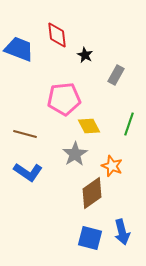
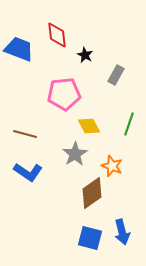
pink pentagon: moved 5 px up
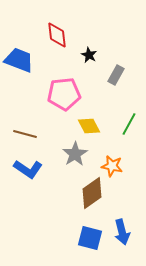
blue trapezoid: moved 11 px down
black star: moved 4 px right
green line: rotated 10 degrees clockwise
orange star: rotated 10 degrees counterclockwise
blue L-shape: moved 3 px up
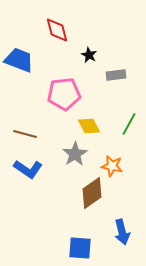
red diamond: moved 5 px up; rotated 8 degrees counterclockwise
gray rectangle: rotated 54 degrees clockwise
blue square: moved 10 px left, 10 px down; rotated 10 degrees counterclockwise
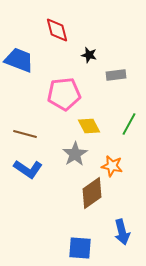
black star: rotated 14 degrees counterclockwise
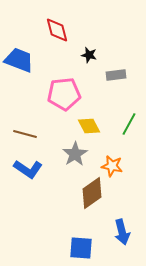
blue square: moved 1 px right
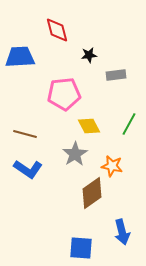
black star: rotated 21 degrees counterclockwise
blue trapezoid: moved 1 px right, 3 px up; rotated 24 degrees counterclockwise
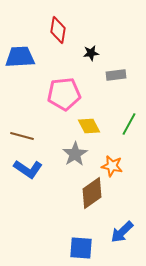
red diamond: moved 1 px right; rotated 24 degrees clockwise
black star: moved 2 px right, 2 px up
brown line: moved 3 px left, 2 px down
blue arrow: rotated 60 degrees clockwise
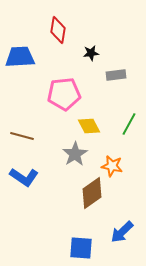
blue L-shape: moved 4 px left, 8 px down
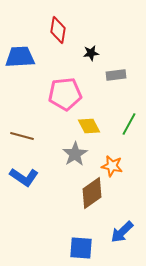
pink pentagon: moved 1 px right
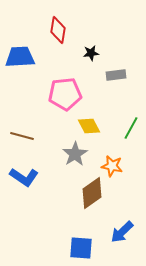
green line: moved 2 px right, 4 px down
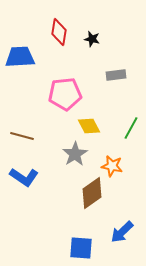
red diamond: moved 1 px right, 2 px down
black star: moved 1 px right, 14 px up; rotated 21 degrees clockwise
